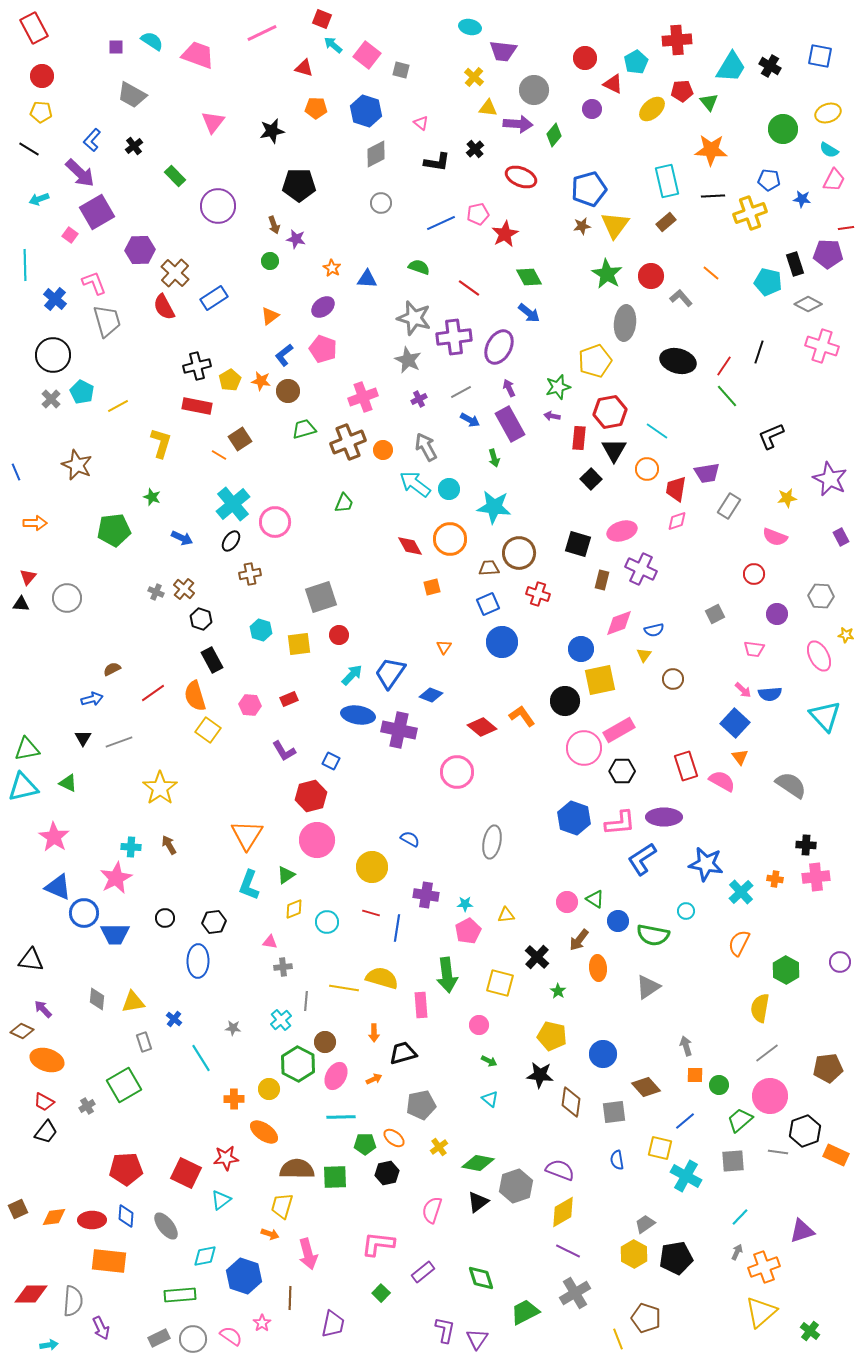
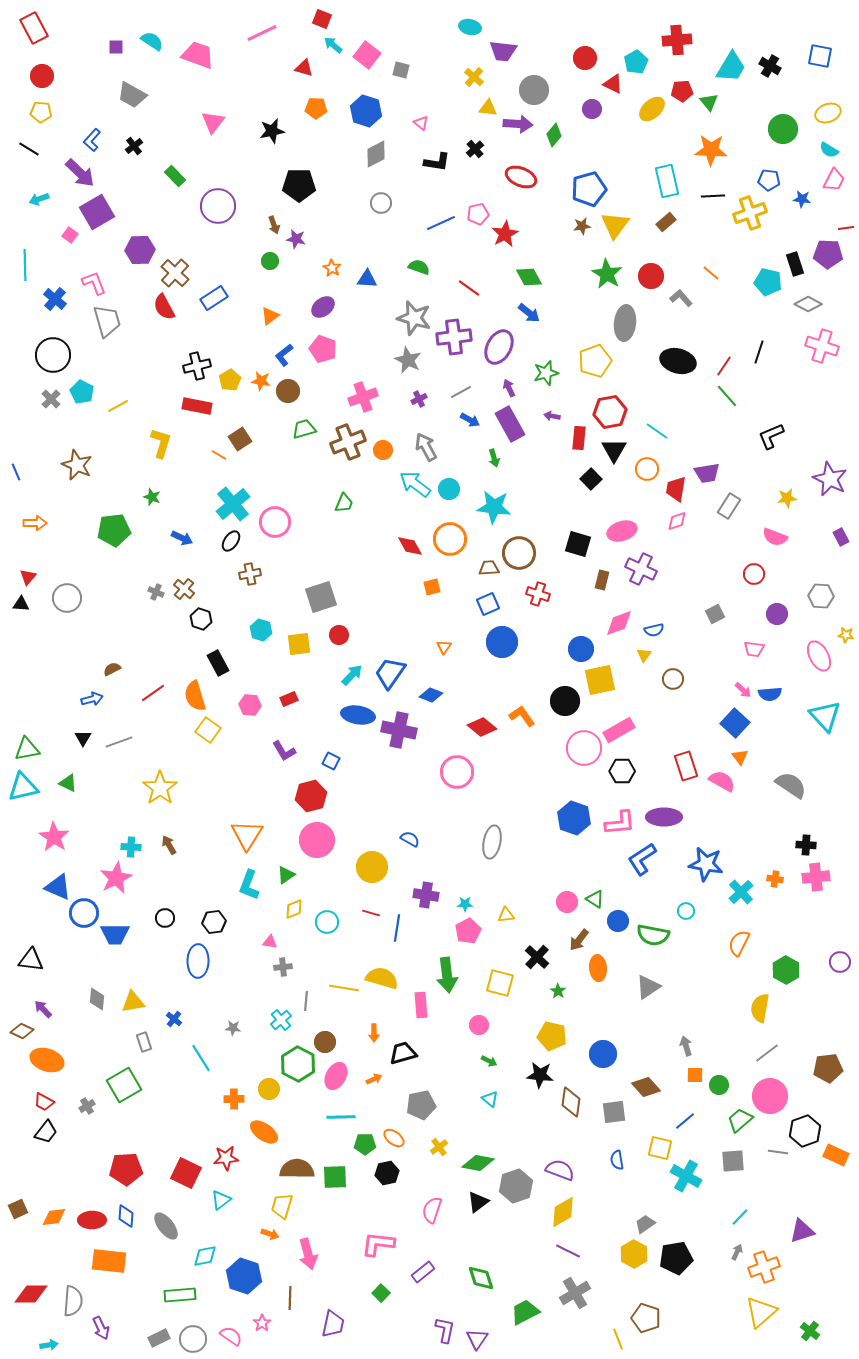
green star at (558, 387): moved 12 px left, 14 px up
black rectangle at (212, 660): moved 6 px right, 3 px down
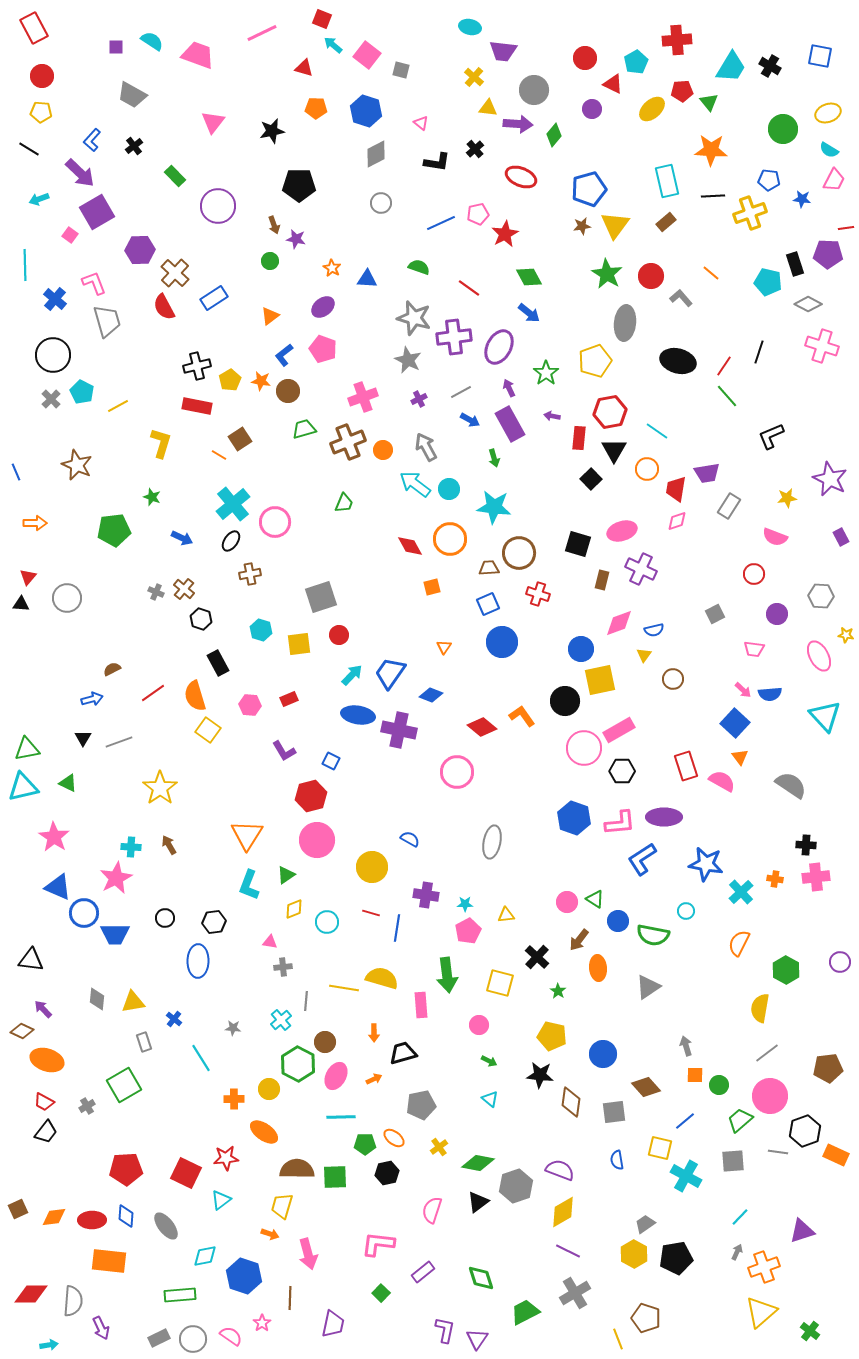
green star at (546, 373): rotated 20 degrees counterclockwise
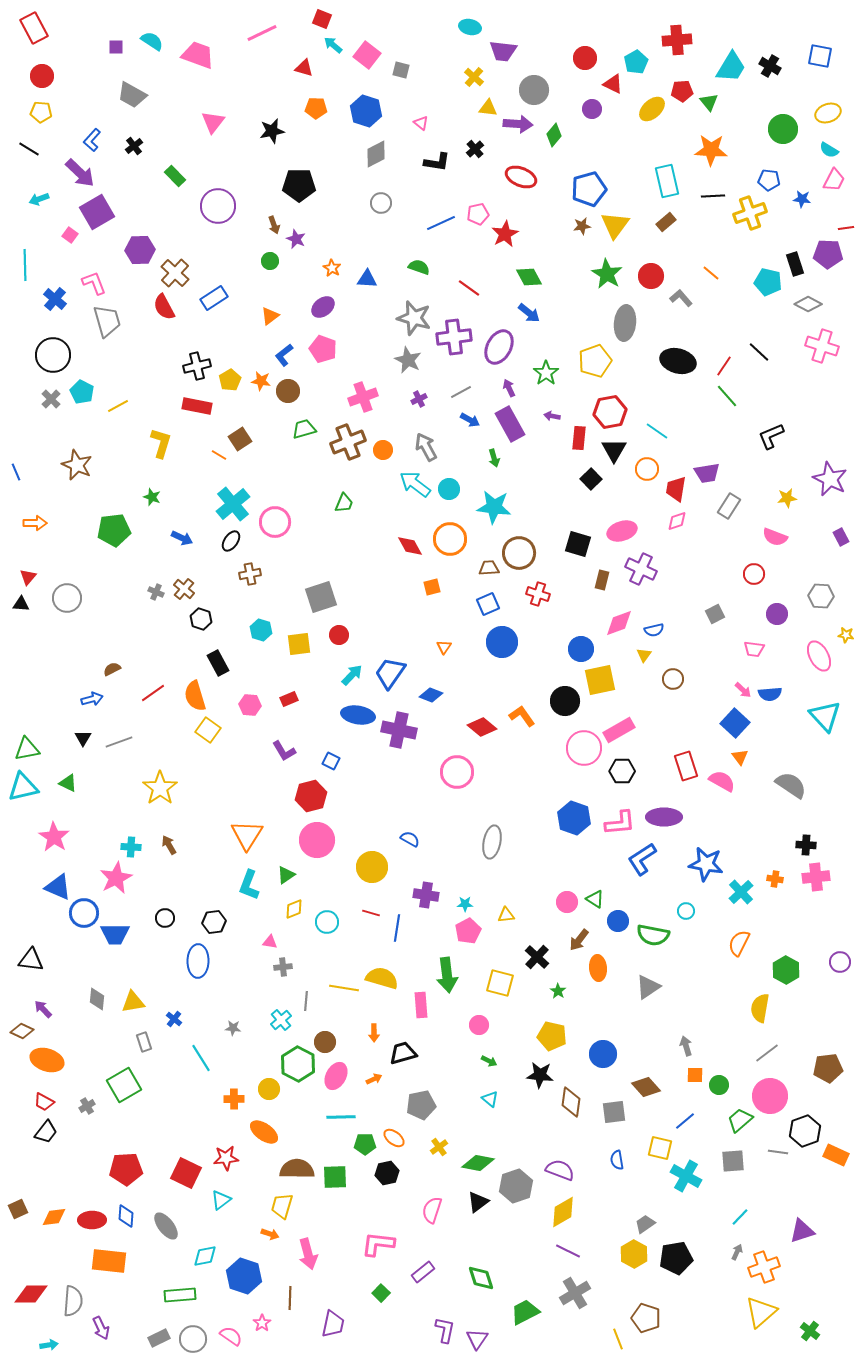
purple star at (296, 239): rotated 12 degrees clockwise
black line at (759, 352): rotated 65 degrees counterclockwise
